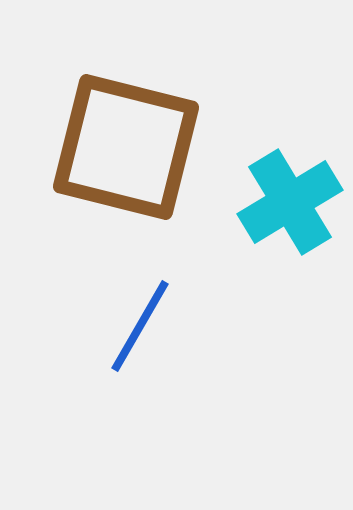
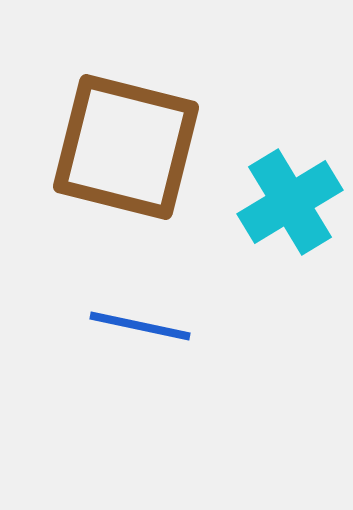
blue line: rotated 72 degrees clockwise
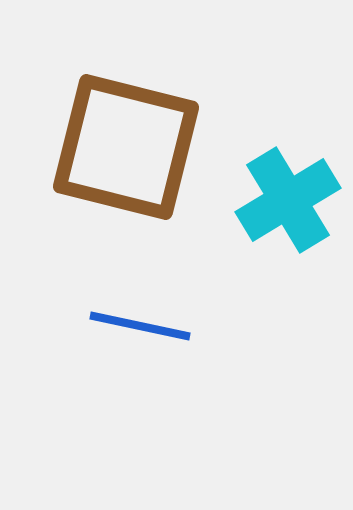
cyan cross: moved 2 px left, 2 px up
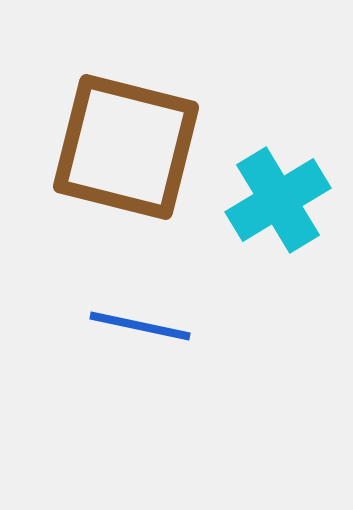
cyan cross: moved 10 px left
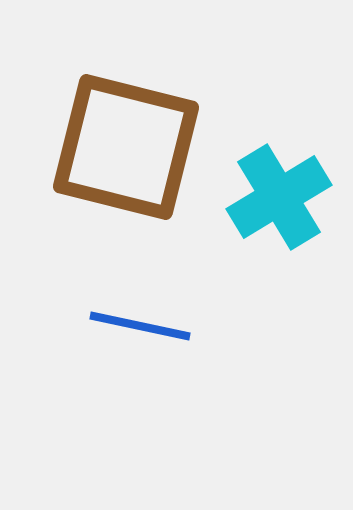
cyan cross: moved 1 px right, 3 px up
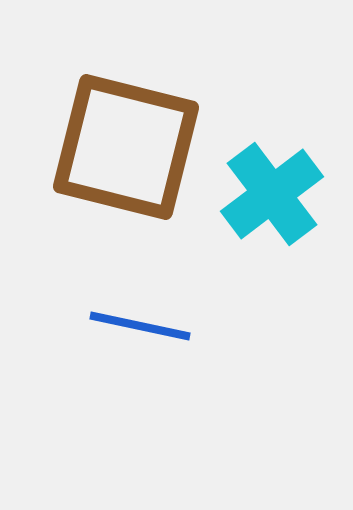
cyan cross: moved 7 px left, 3 px up; rotated 6 degrees counterclockwise
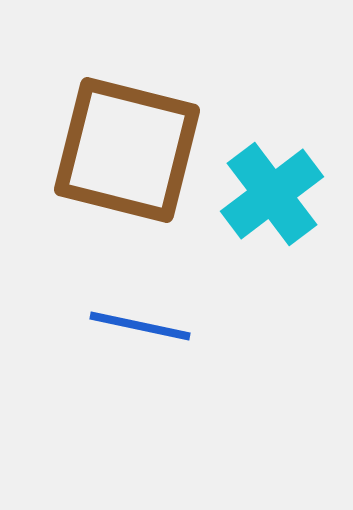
brown square: moved 1 px right, 3 px down
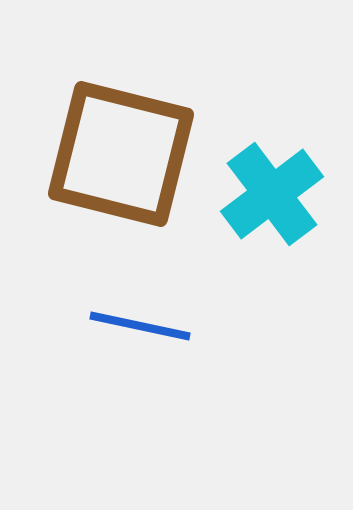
brown square: moved 6 px left, 4 px down
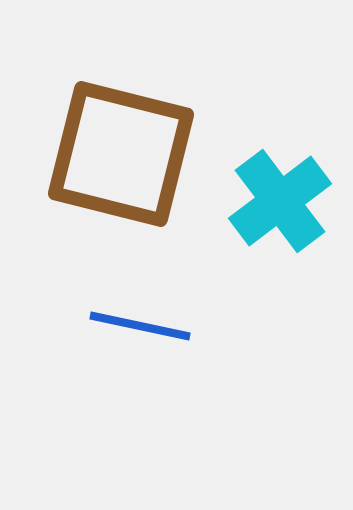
cyan cross: moved 8 px right, 7 px down
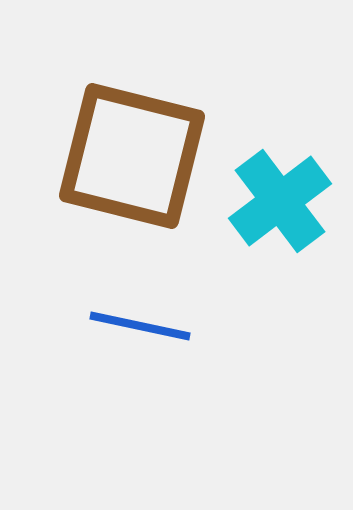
brown square: moved 11 px right, 2 px down
